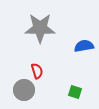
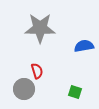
gray circle: moved 1 px up
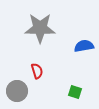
gray circle: moved 7 px left, 2 px down
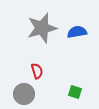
gray star: moved 2 px right; rotated 16 degrees counterclockwise
blue semicircle: moved 7 px left, 14 px up
gray circle: moved 7 px right, 3 px down
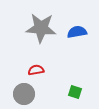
gray star: moved 1 px left; rotated 20 degrees clockwise
red semicircle: moved 1 px left, 1 px up; rotated 84 degrees counterclockwise
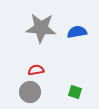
gray circle: moved 6 px right, 2 px up
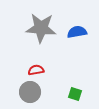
green square: moved 2 px down
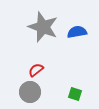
gray star: moved 2 px right, 1 px up; rotated 16 degrees clockwise
red semicircle: rotated 28 degrees counterclockwise
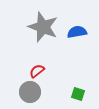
red semicircle: moved 1 px right, 1 px down
green square: moved 3 px right
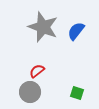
blue semicircle: moved 1 px left, 1 px up; rotated 42 degrees counterclockwise
green square: moved 1 px left, 1 px up
